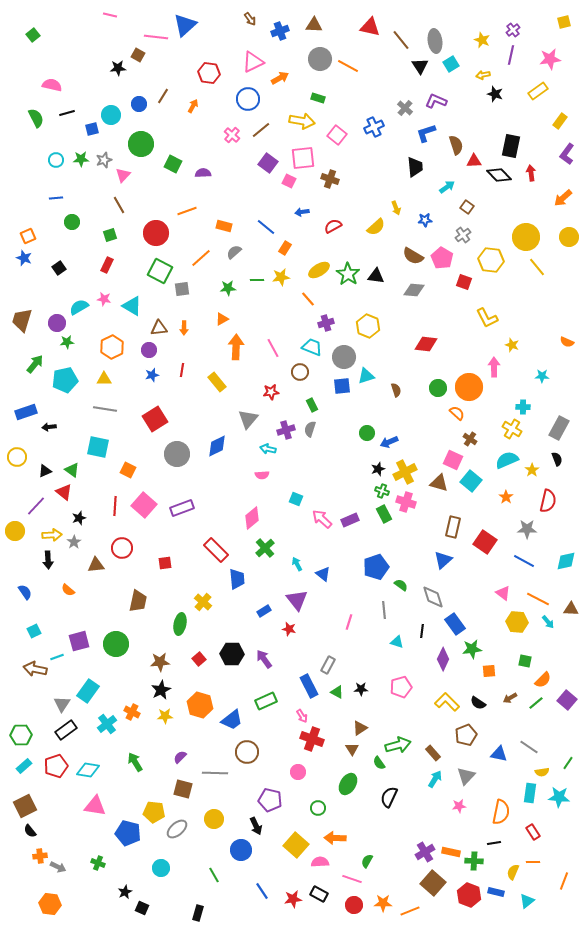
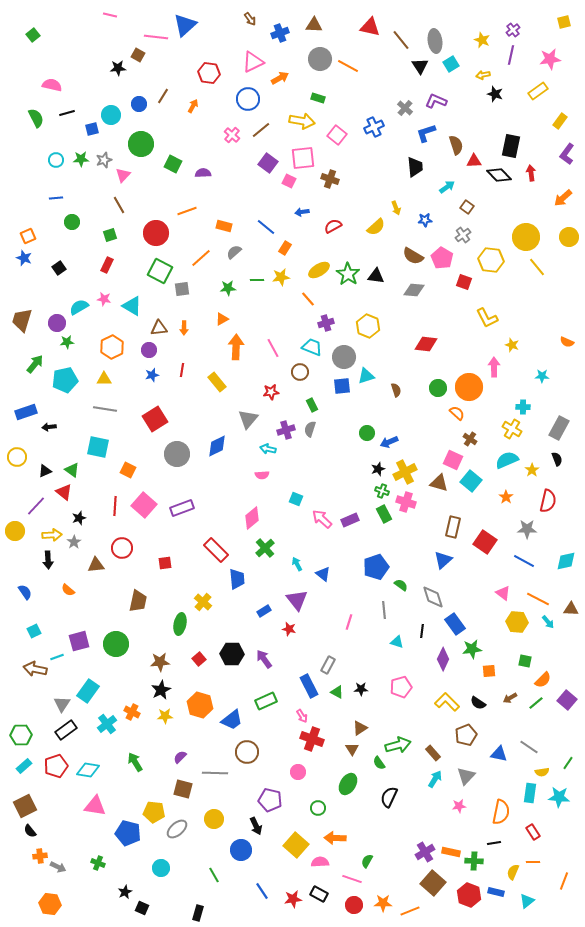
blue cross at (280, 31): moved 2 px down
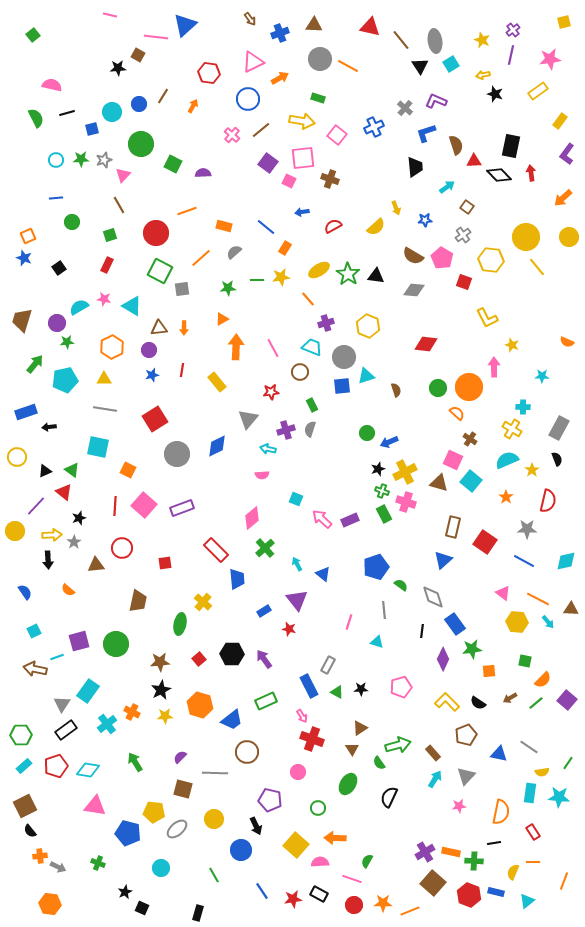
cyan circle at (111, 115): moved 1 px right, 3 px up
cyan triangle at (397, 642): moved 20 px left
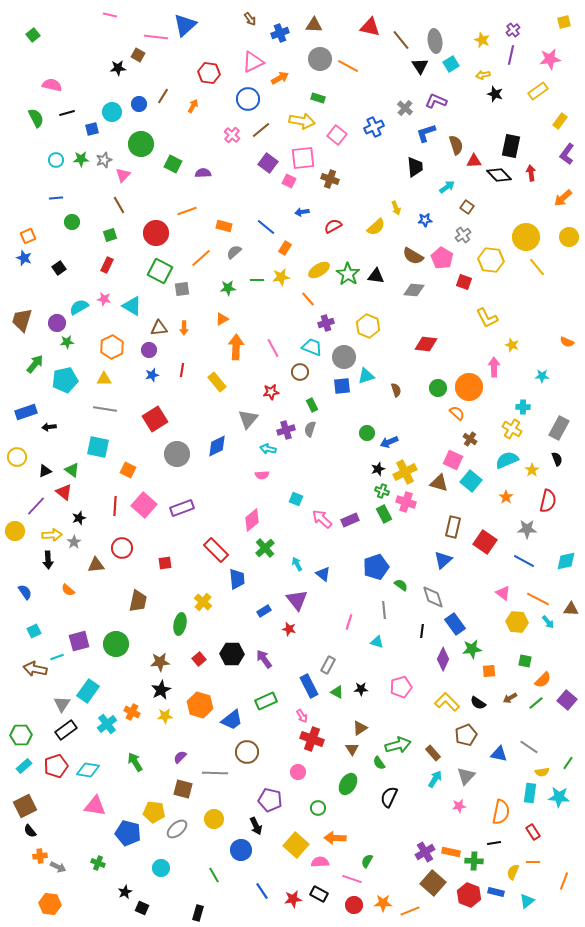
pink diamond at (252, 518): moved 2 px down
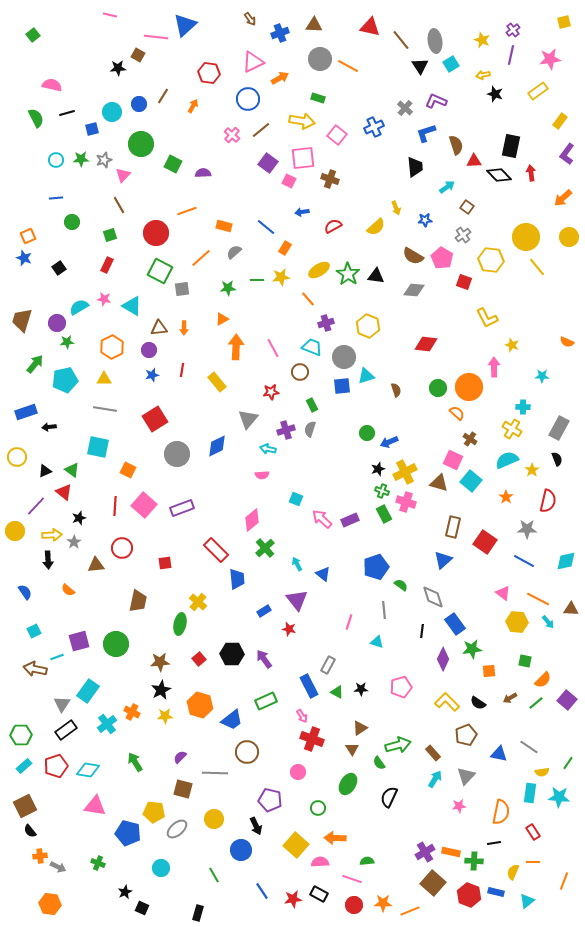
yellow cross at (203, 602): moved 5 px left
green semicircle at (367, 861): rotated 56 degrees clockwise
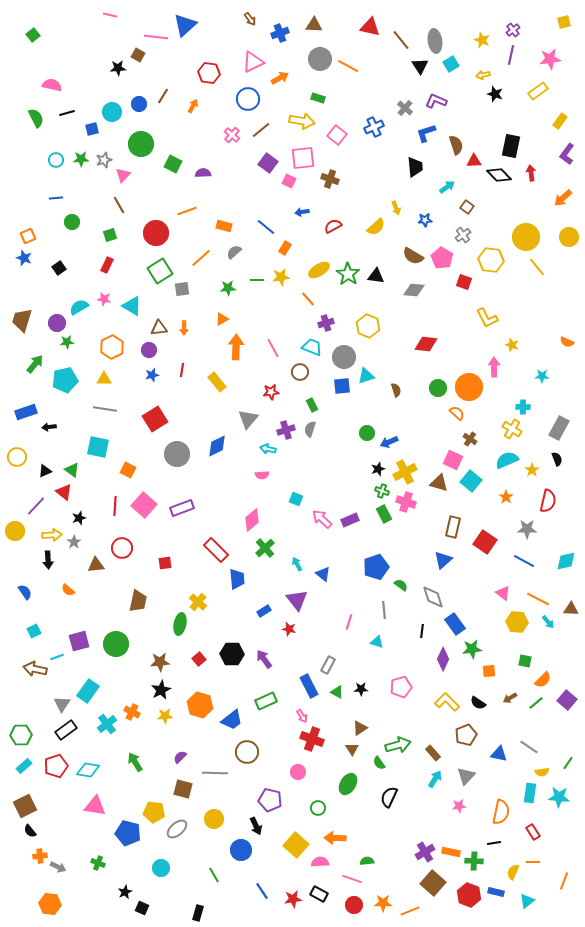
green square at (160, 271): rotated 30 degrees clockwise
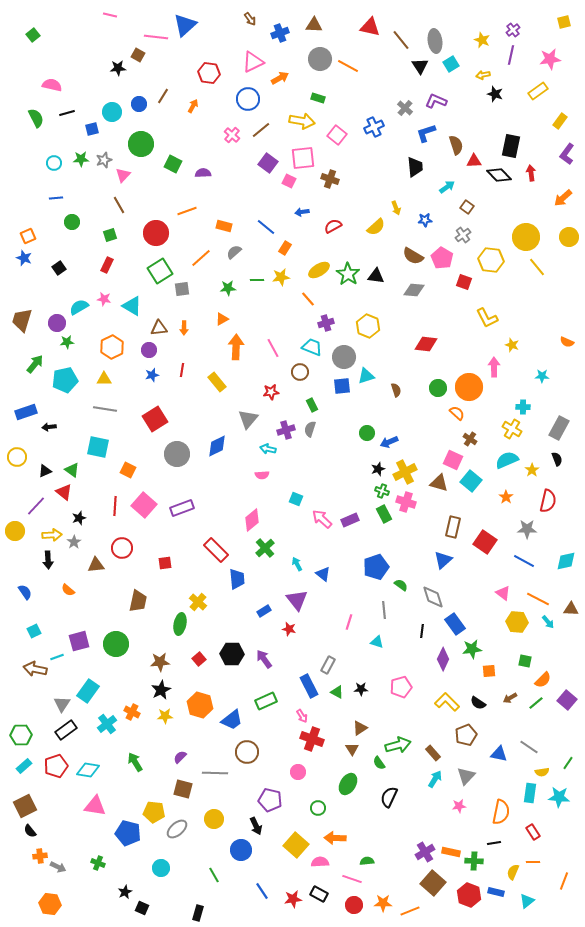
cyan circle at (56, 160): moved 2 px left, 3 px down
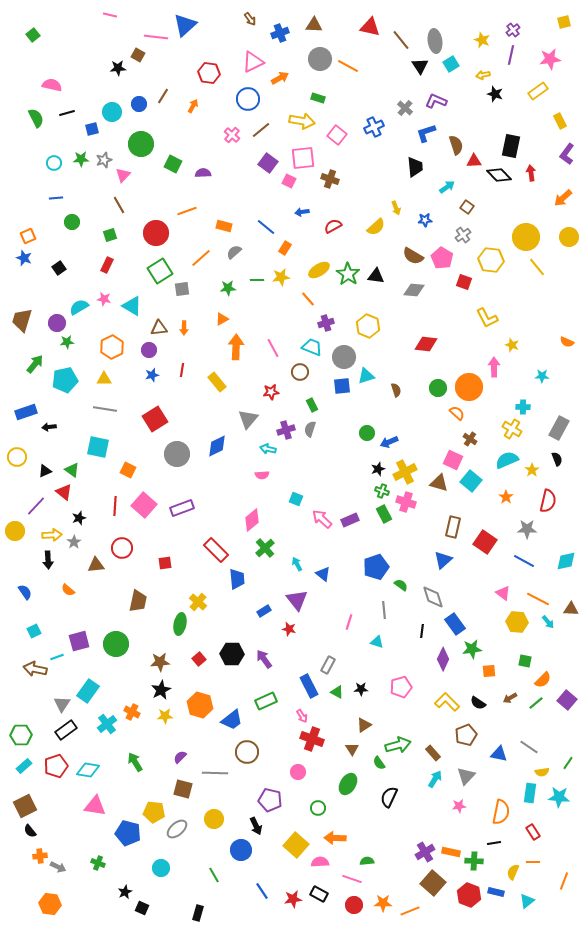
yellow rectangle at (560, 121): rotated 63 degrees counterclockwise
brown triangle at (360, 728): moved 4 px right, 3 px up
